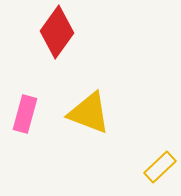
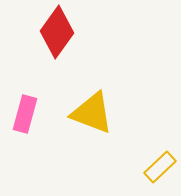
yellow triangle: moved 3 px right
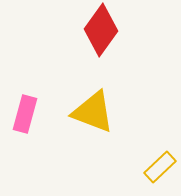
red diamond: moved 44 px right, 2 px up
yellow triangle: moved 1 px right, 1 px up
